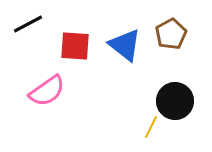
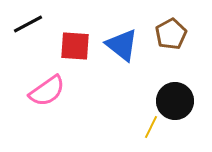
blue triangle: moved 3 px left
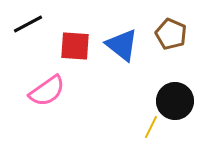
brown pentagon: rotated 20 degrees counterclockwise
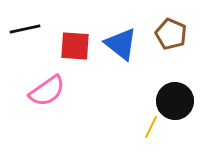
black line: moved 3 px left, 5 px down; rotated 16 degrees clockwise
blue triangle: moved 1 px left, 1 px up
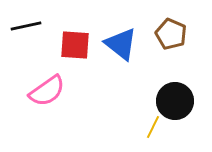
black line: moved 1 px right, 3 px up
red square: moved 1 px up
yellow line: moved 2 px right
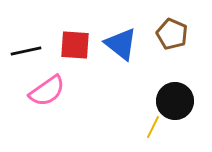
black line: moved 25 px down
brown pentagon: moved 1 px right
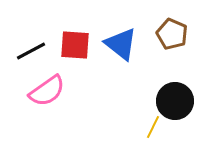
black line: moved 5 px right; rotated 16 degrees counterclockwise
